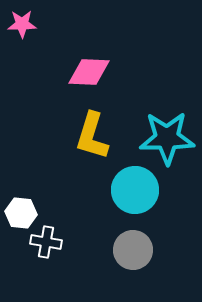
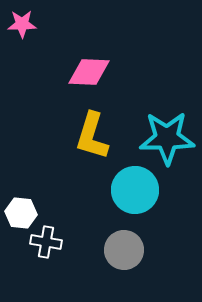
gray circle: moved 9 px left
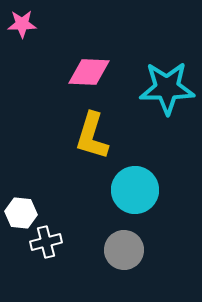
cyan star: moved 50 px up
white cross: rotated 24 degrees counterclockwise
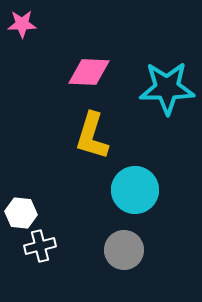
white cross: moved 6 px left, 4 px down
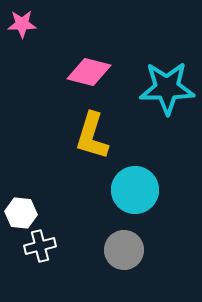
pink diamond: rotated 12 degrees clockwise
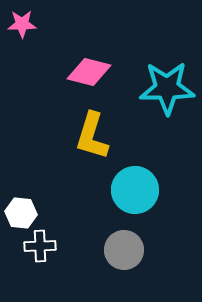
white cross: rotated 12 degrees clockwise
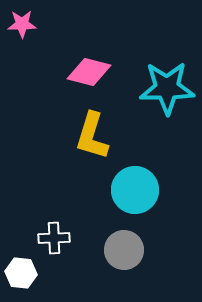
white hexagon: moved 60 px down
white cross: moved 14 px right, 8 px up
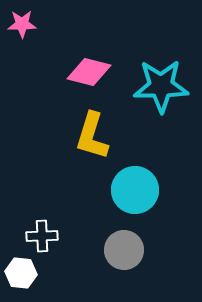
cyan star: moved 6 px left, 2 px up
white cross: moved 12 px left, 2 px up
